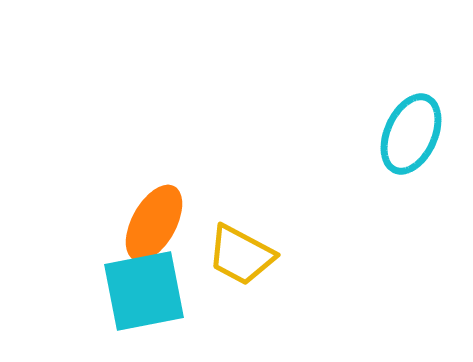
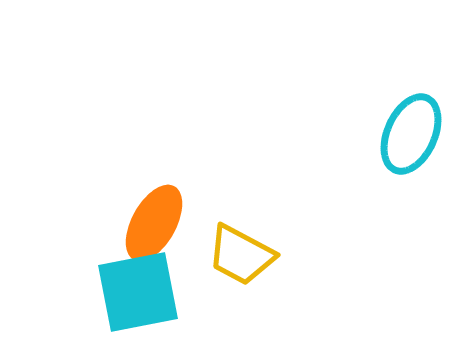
cyan square: moved 6 px left, 1 px down
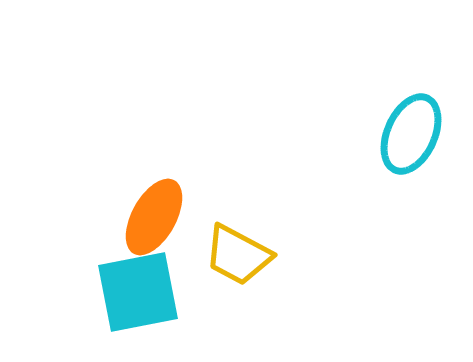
orange ellipse: moved 6 px up
yellow trapezoid: moved 3 px left
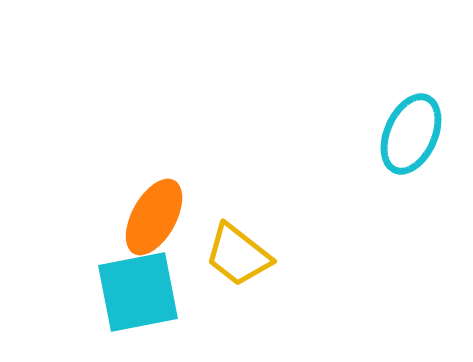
yellow trapezoid: rotated 10 degrees clockwise
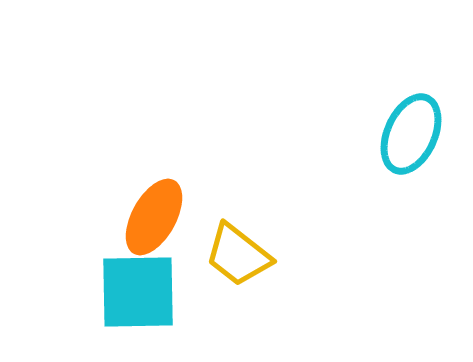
cyan square: rotated 10 degrees clockwise
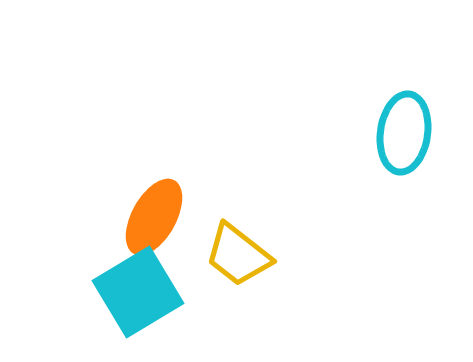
cyan ellipse: moved 7 px left, 1 px up; rotated 16 degrees counterclockwise
cyan square: rotated 30 degrees counterclockwise
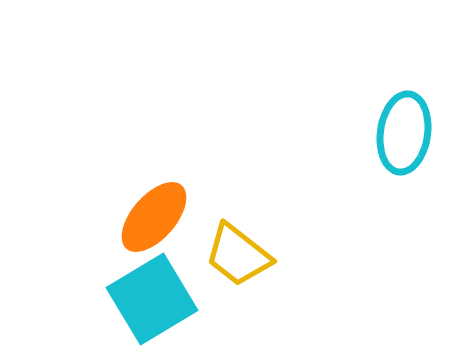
orange ellipse: rotated 12 degrees clockwise
cyan square: moved 14 px right, 7 px down
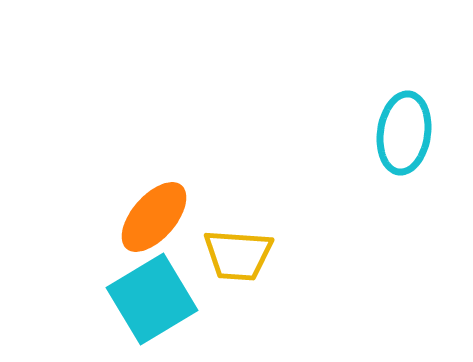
yellow trapezoid: rotated 34 degrees counterclockwise
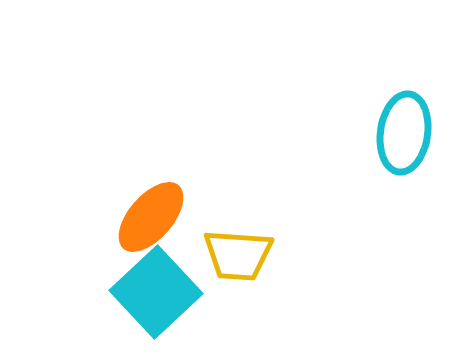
orange ellipse: moved 3 px left
cyan square: moved 4 px right, 7 px up; rotated 12 degrees counterclockwise
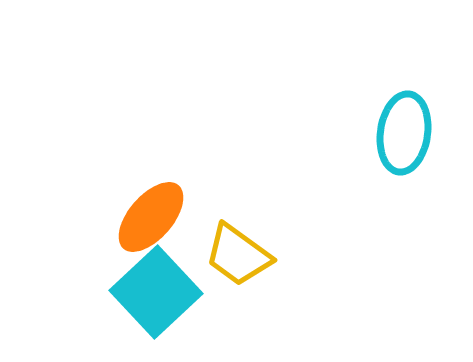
yellow trapezoid: rotated 32 degrees clockwise
